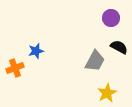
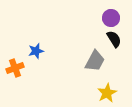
black semicircle: moved 5 px left, 8 px up; rotated 30 degrees clockwise
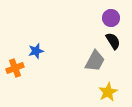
black semicircle: moved 1 px left, 2 px down
yellow star: moved 1 px right, 1 px up
